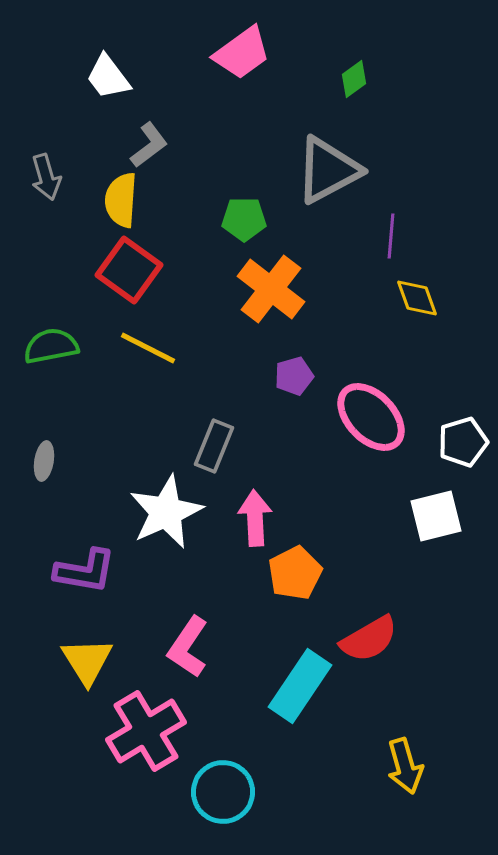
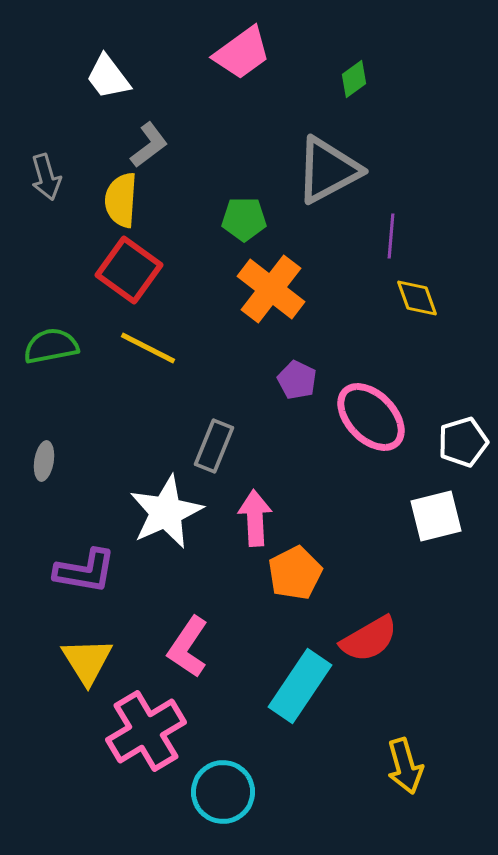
purple pentagon: moved 3 px right, 4 px down; rotated 30 degrees counterclockwise
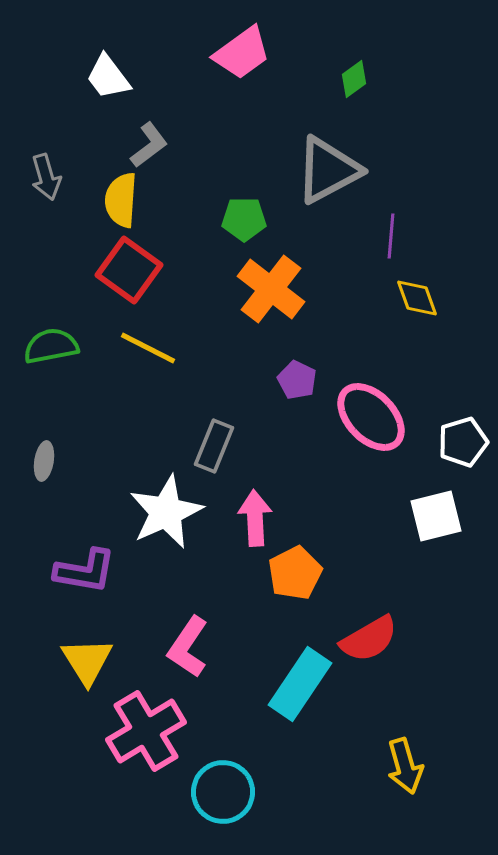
cyan rectangle: moved 2 px up
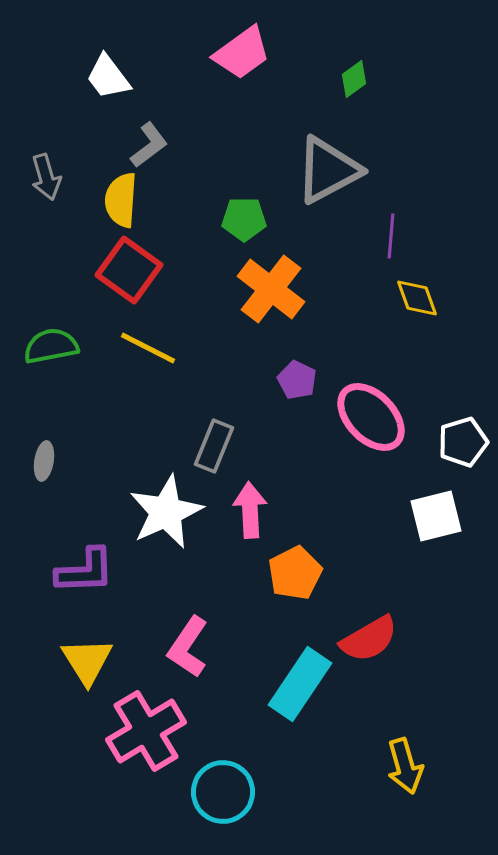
pink arrow: moved 5 px left, 8 px up
purple L-shape: rotated 12 degrees counterclockwise
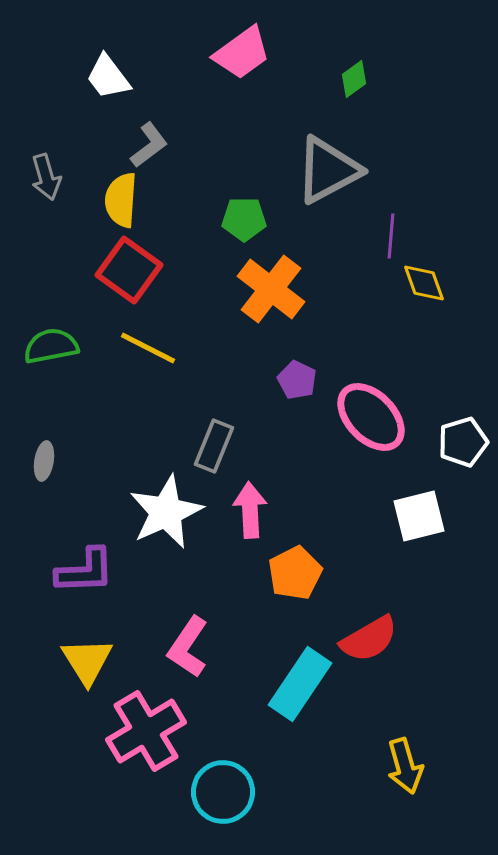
yellow diamond: moved 7 px right, 15 px up
white square: moved 17 px left
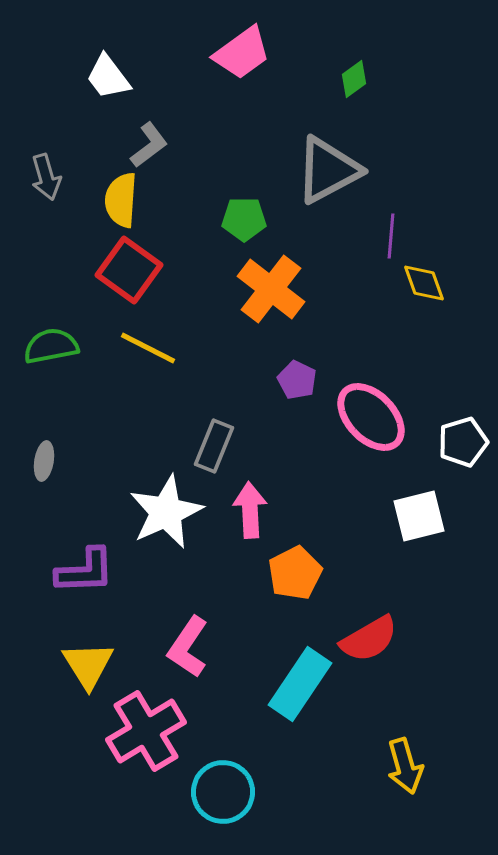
yellow triangle: moved 1 px right, 4 px down
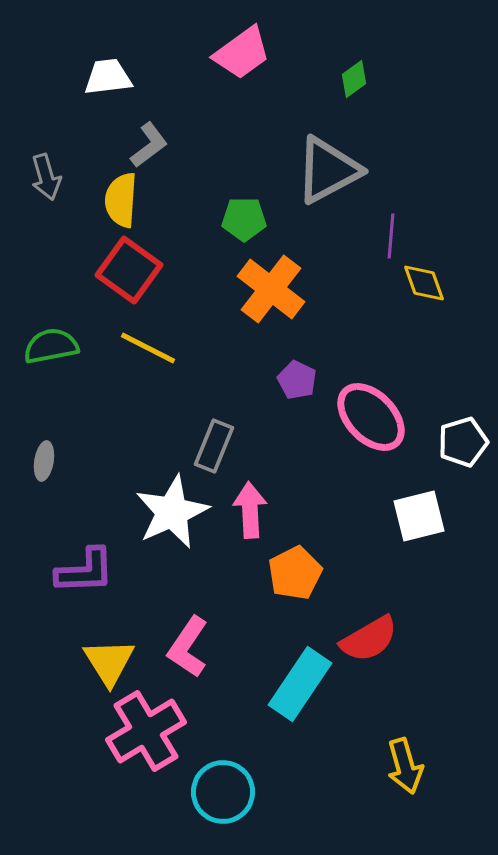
white trapezoid: rotated 120 degrees clockwise
white star: moved 6 px right
yellow triangle: moved 21 px right, 3 px up
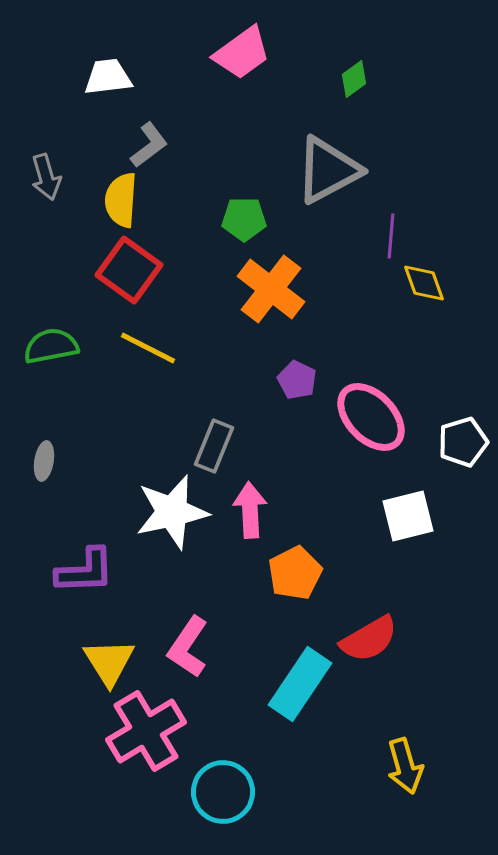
white star: rotated 12 degrees clockwise
white square: moved 11 px left
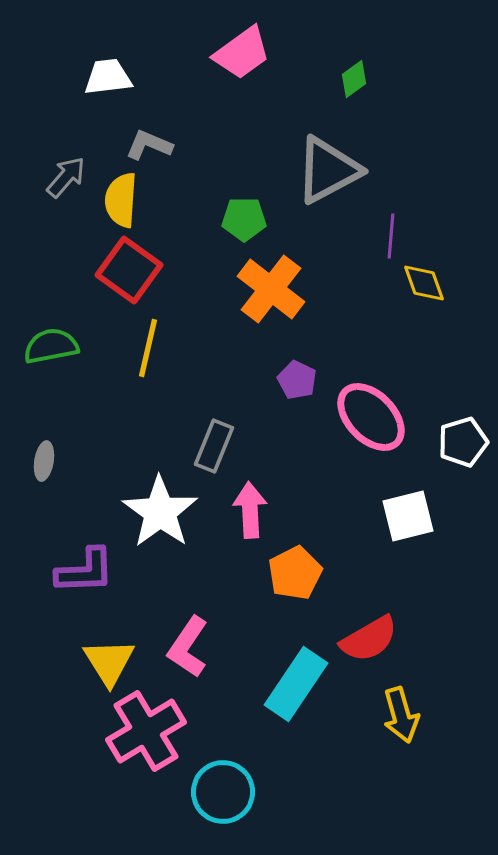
gray L-shape: rotated 120 degrees counterclockwise
gray arrow: moved 20 px right; rotated 123 degrees counterclockwise
yellow line: rotated 76 degrees clockwise
white star: moved 12 px left; rotated 24 degrees counterclockwise
cyan rectangle: moved 4 px left
yellow arrow: moved 4 px left, 51 px up
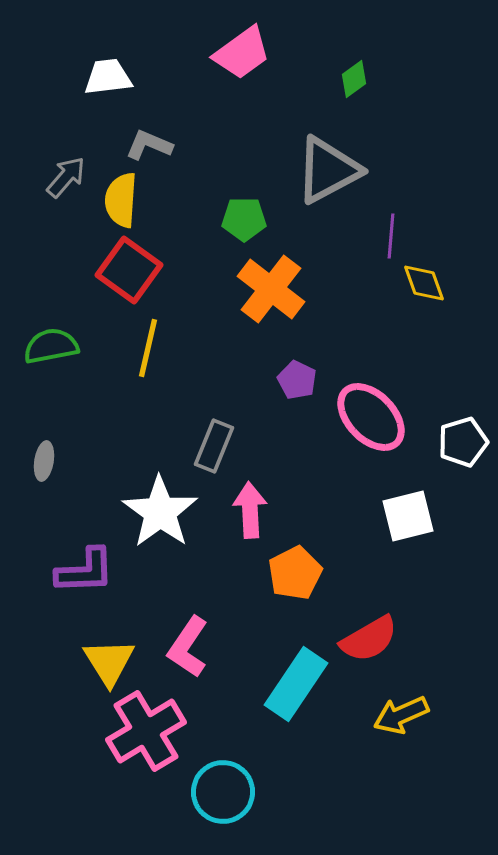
yellow arrow: rotated 82 degrees clockwise
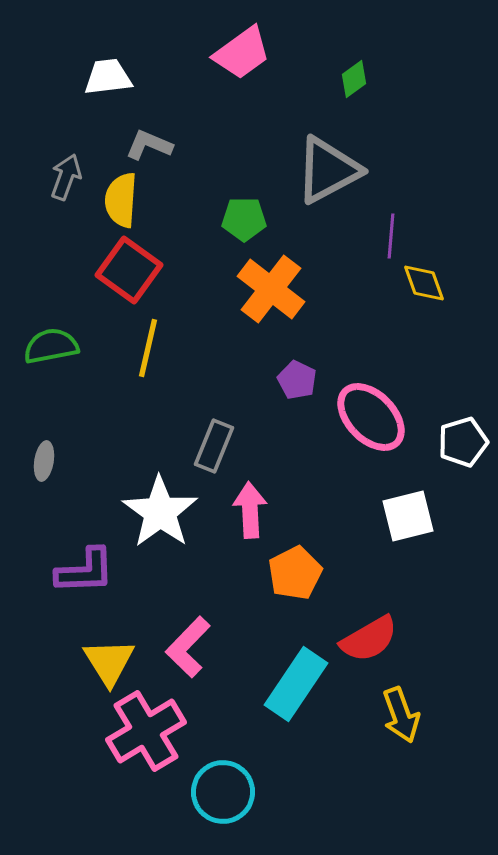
gray arrow: rotated 21 degrees counterclockwise
pink L-shape: rotated 10 degrees clockwise
yellow arrow: rotated 86 degrees counterclockwise
